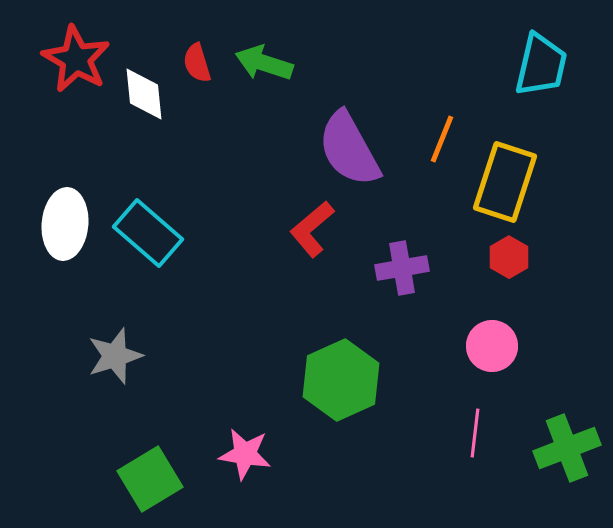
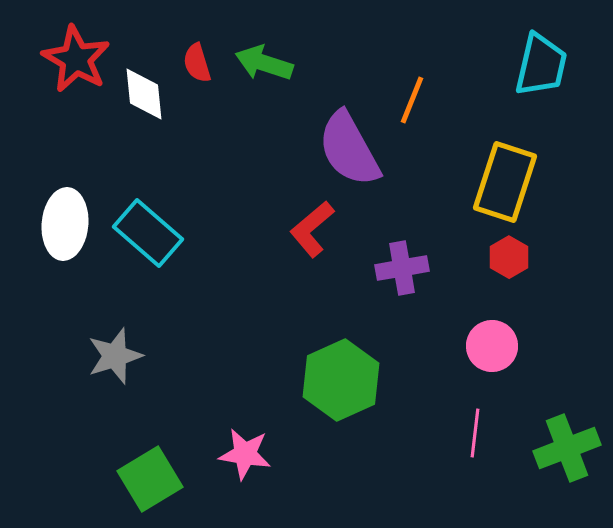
orange line: moved 30 px left, 39 px up
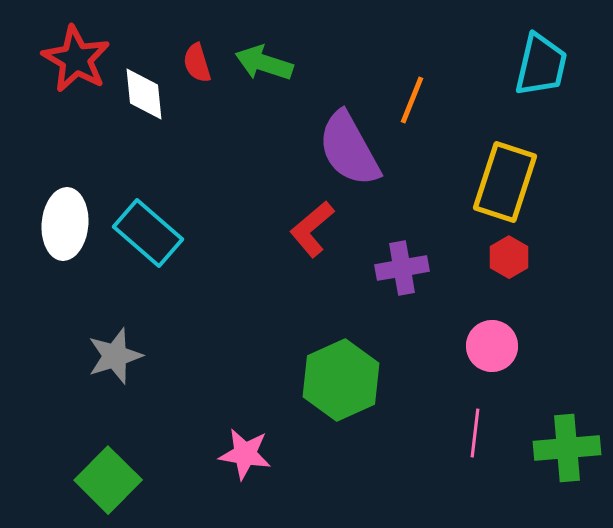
green cross: rotated 16 degrees clockwise
green square: moved 42 px left, 1 px down; rotated 14 degrees counterclockwise
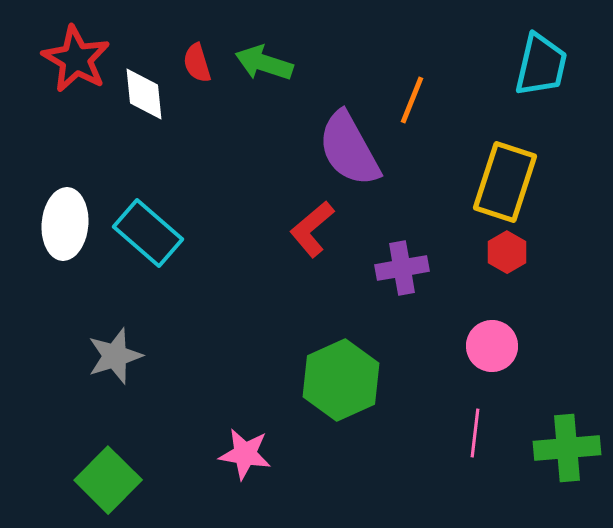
red hexagon: moved 2 px left, 5 px up
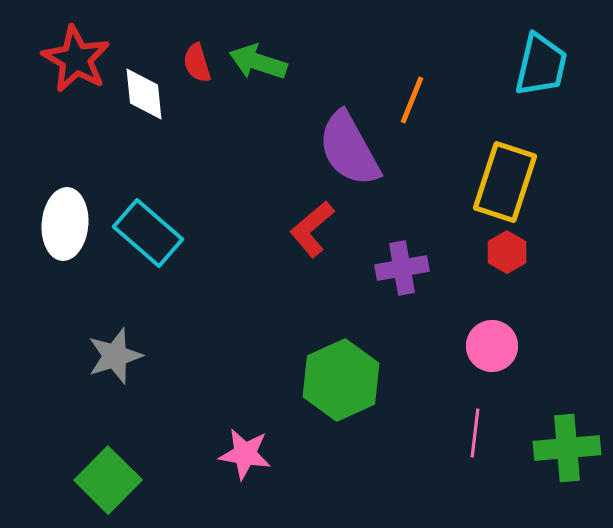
green arrow: moved 6 px left, 1 px up
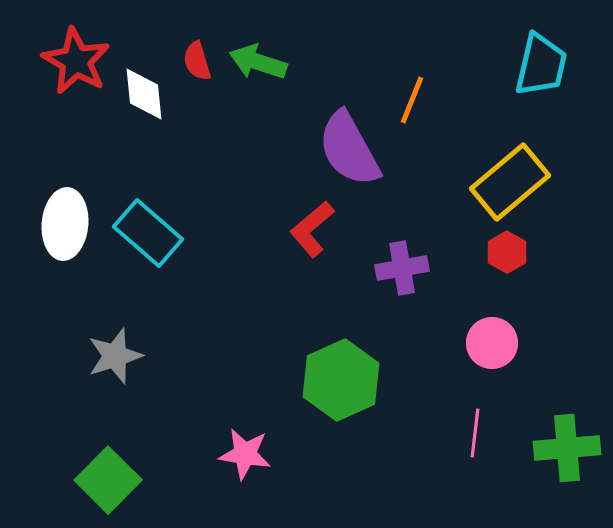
red star: moved 2 px down
red semicircle: moved 2 px up
yellow rectangle: moved 5 px right; rotated 32 degrees clockwise
pink circle: moved 3 px up
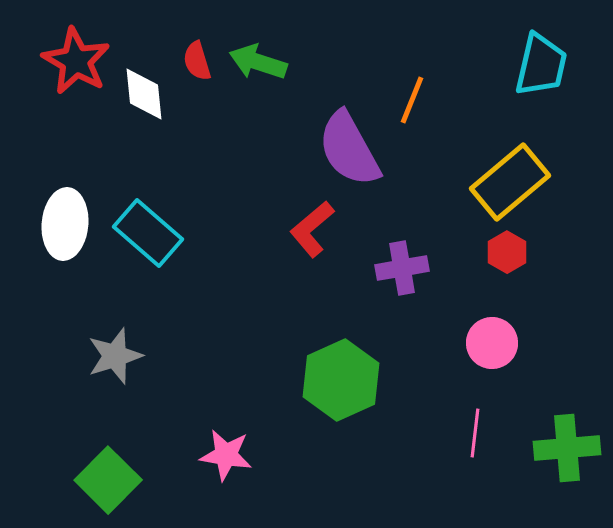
pink star: moved 19 px left, 1 px down
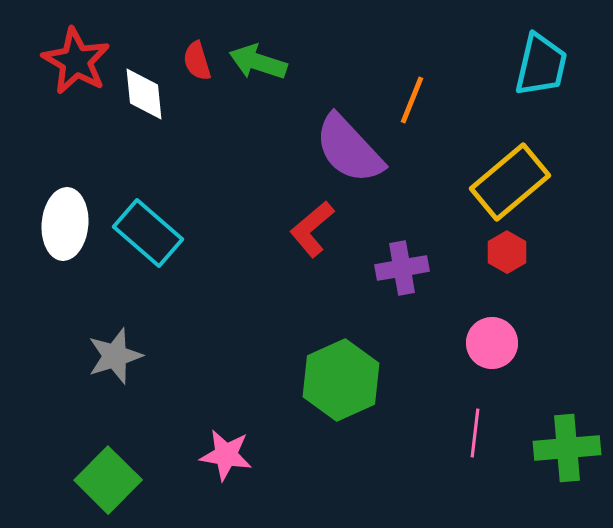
purple semicircle: rotated 14 degrees counterclockwise
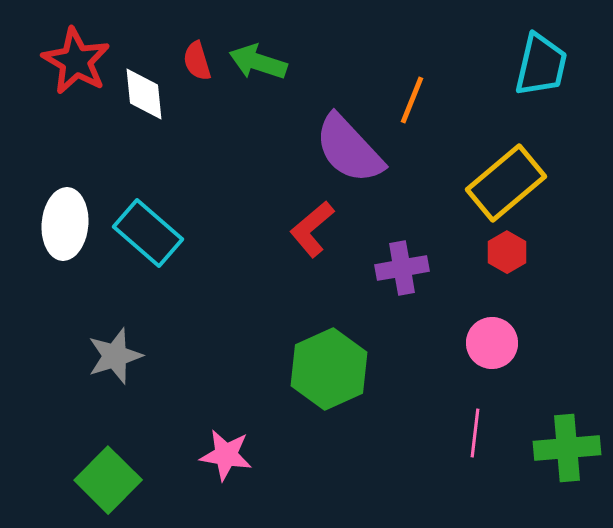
yellow rectangle: moved 4 px left, 1 px down
green hexagon: moved 12 px left, 11 px up
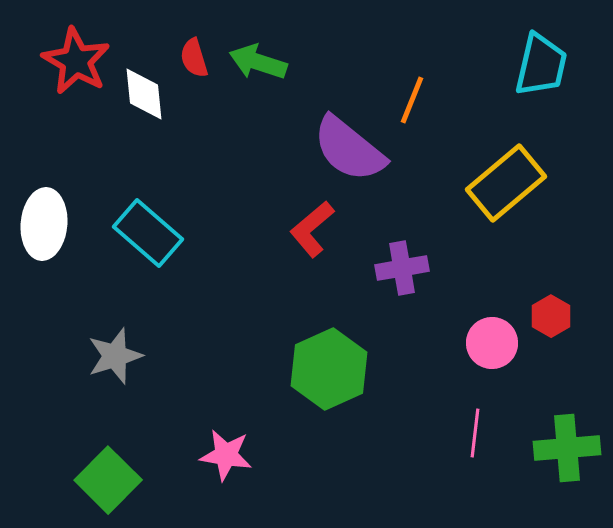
red semicircle: moved 3 px left, 3 px up
purple semicircle: rotated 8 degrees counterclockwise
white ellipse: moved 21 px left
red hexagon: moved 44 px right, 64 px down
